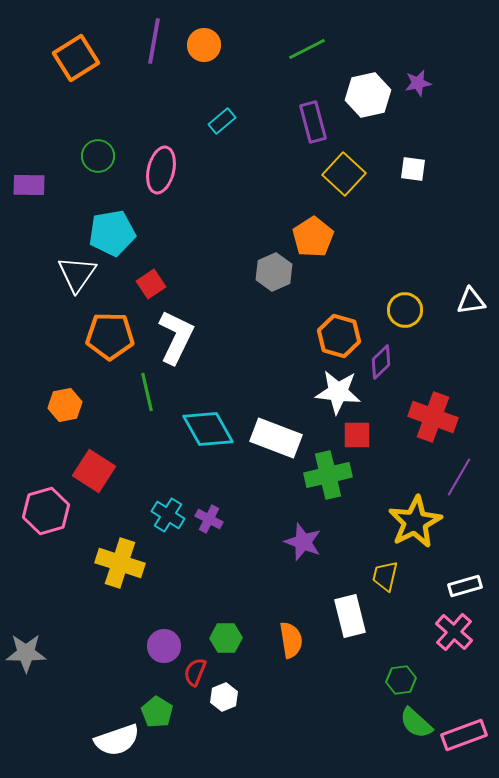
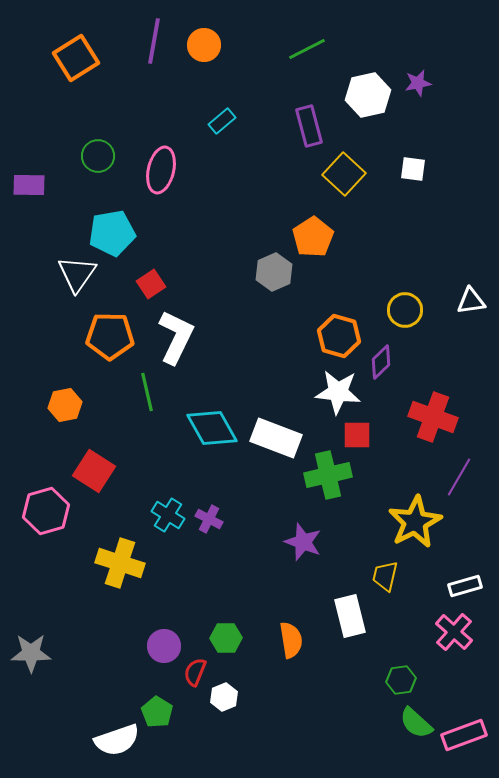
purple rectangle at (313, 122): moved 4 px left, 4 px down
cyan diamond at (208, 429): moved 4 px right, 1 px up
gray star at (26, 653): moved 5 px right
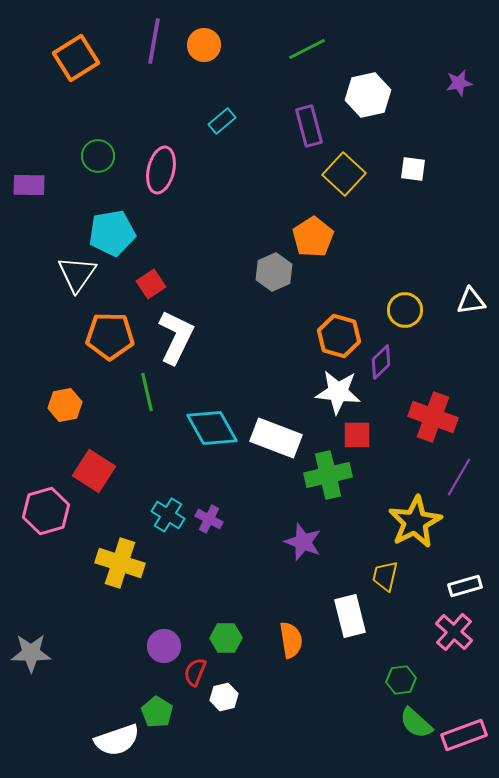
purple star at (418, 83): moved 41 px right
white hexagon at (224, 697): rotated 8 degrees clockwise
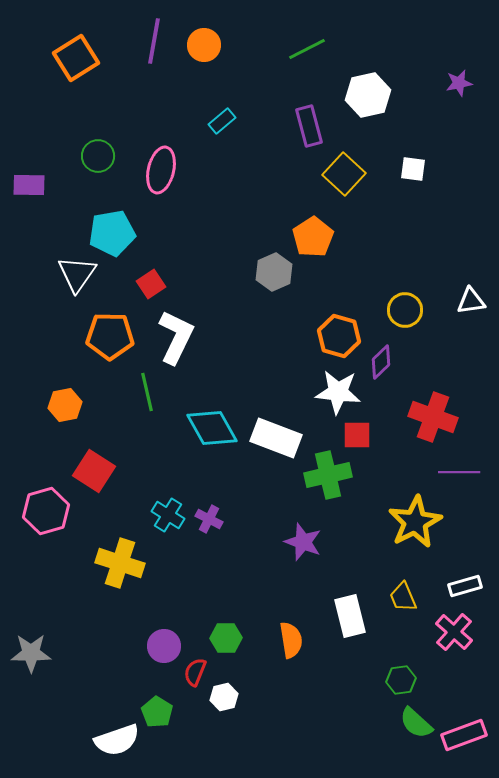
purple line at (459, 477): moved 5 px up; rotated 60 degrees clockwise
yellow trapezoid at (385, 576): moved 18 px right, 21 px down; rotated 36 degrees counterclockwise
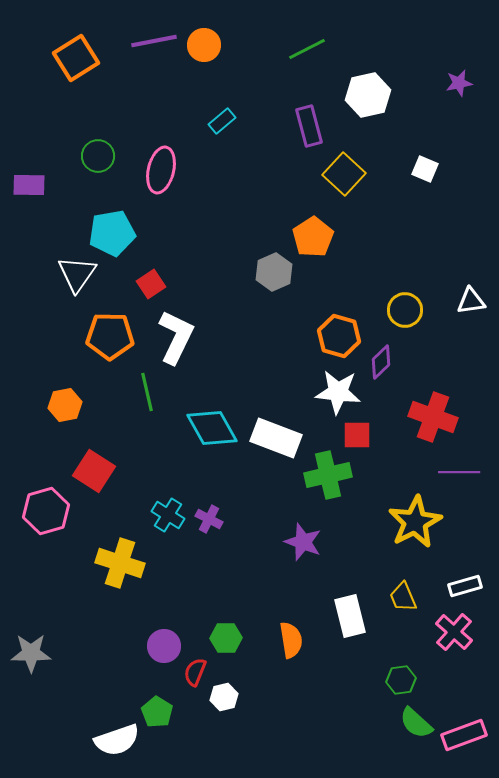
purple line at (154, 41): rotated 69 degrees clockwise
white square at (413, 169): moved 12 px right; rotated 16 degrees clockwise
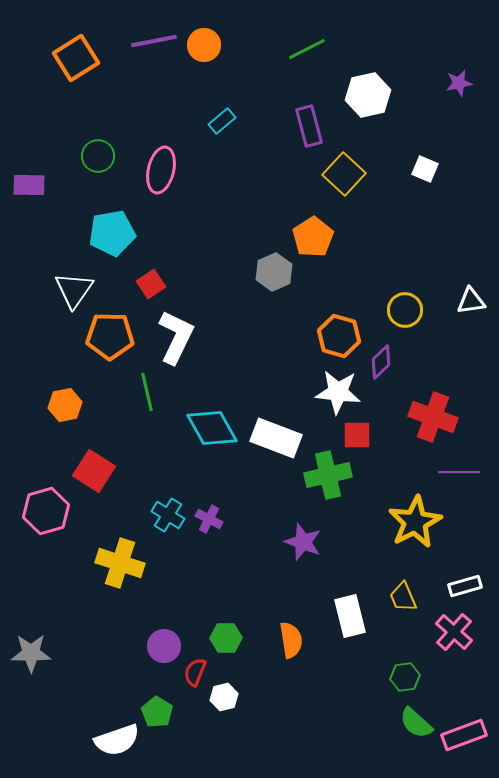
white triangle at (77, 274): moved 3 px left, 16 px down
green hexagon at (401, 680): moved 4 px right, 3 px up
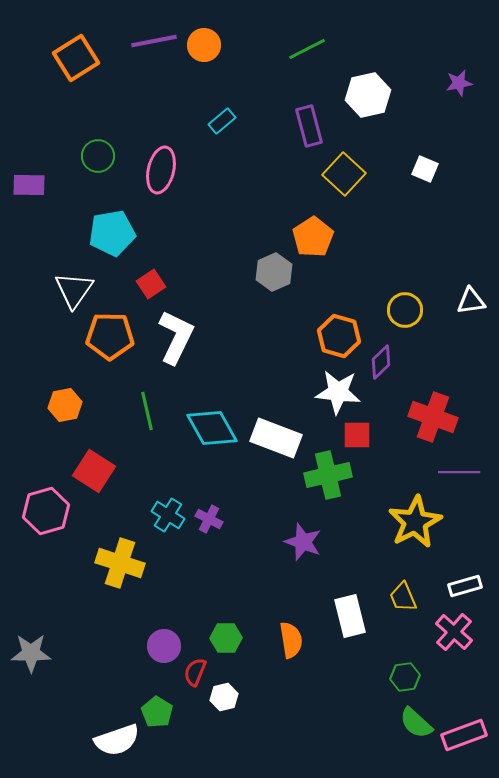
green line at (147, 392): moved 19 px down
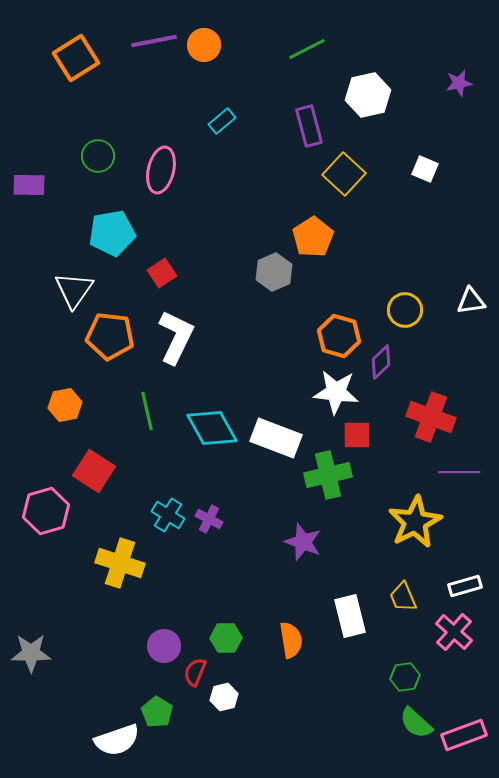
red square at (151, 284): moved 11 px right, 11 px up
orange pentagon at (110, 336): rotated 6 degrees clockwise
white star at (338, 392): moved 2 px left
red cross at (433, 417): moved 2 px left
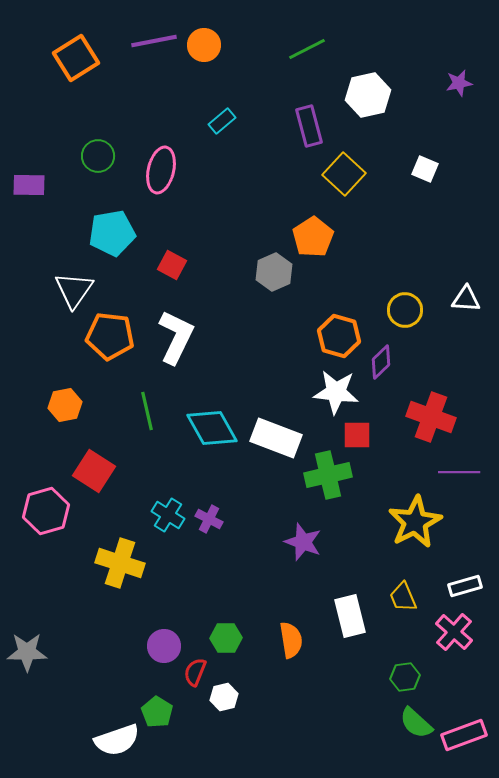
red square at (162, 273): moved 10 px right, 8 px up; rotated 28 degrees counterclockwise
white triangle at (471, 301): moved 5 px left, 2 px up; rotated 12 degrees clockwise
gray star at (31, 653): moved 4 px left, 1 px up
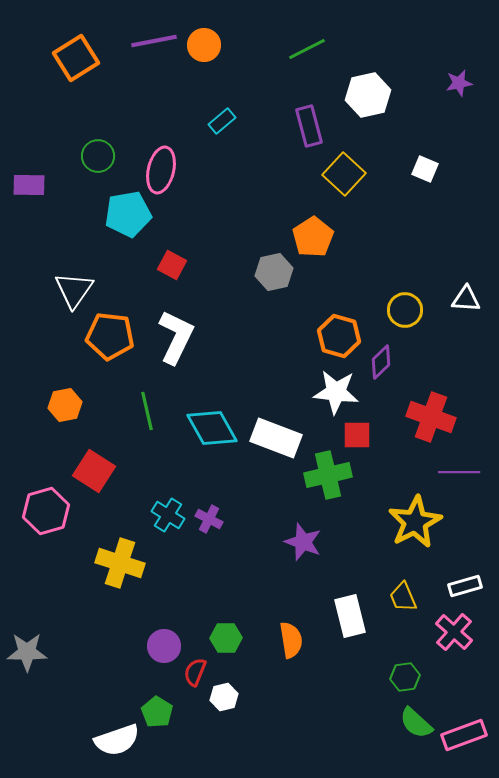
cyan pentagon at (112, 233): moved 16 px right, 19 px up
gray hexagon at (274, 272): rotated 12 degrees clockwise
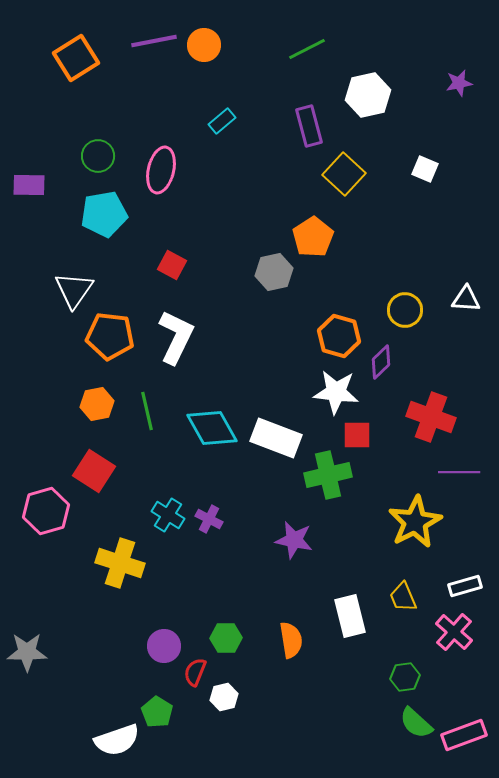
cyan pentagon at (128, 214): moved 24 px left
orange hexagon at (65, 405): moved 32 px right, 1 px up
purple star at (303, 542): moved 9 px left, 2 px up; rotated 9 degrees counterclockwise
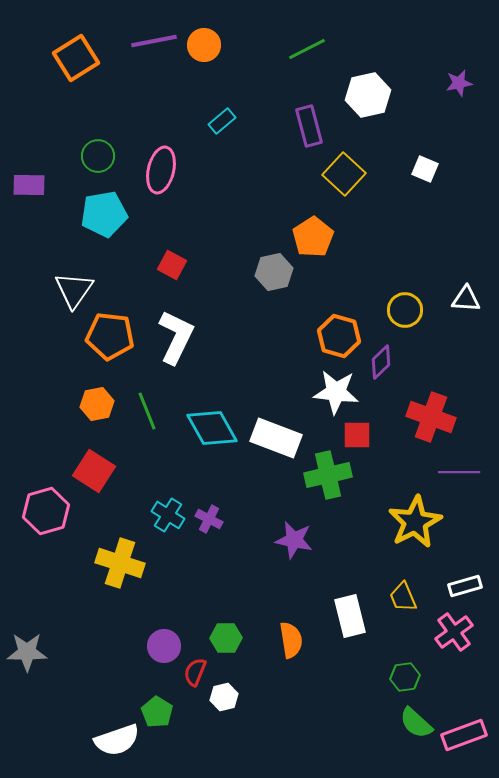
green line at (147, 411): rotated 9 degrees counterclockwise
pink cross at (454, 632): rotated 12 degrees clockwise
